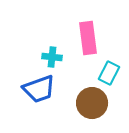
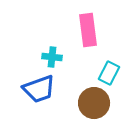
pink rectangle: moved 8 px up
brown circle: moved 2 px right
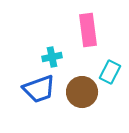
cyan cross: rotated 18 degrees counterclockwise
cyan rectangle: moved 1 px right, 1 px up
brown circle: moved 12 px left, 11 px up
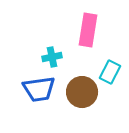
pink rectangle: rotated 16 degrees clockwise
blue trapezoid: rotated 12 degrees clockwise
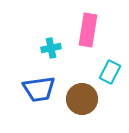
cyan cross: moved 1 px left, 9 px up
brown circle: moved 7 px down
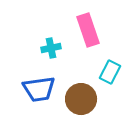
pink rectangle: rotated 28 degrees counterclockwise
brown circle: moved 1 px left
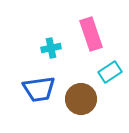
pink rectangle: moved 3 px right, 4 px down
cyan rectangle: rotated 30 degrees clockwise
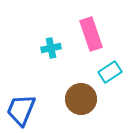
blue trapezoid: moved 18 px left, 21 px down; rotated 120 degrees clockwise
